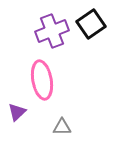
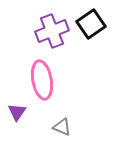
purple triangle: rotated 12 degrees counterclockwise
gray triangle: rotated 24 degrees clockwise
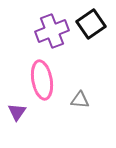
gray triangle: moved 18 px right, 27 px up; rotated 18 degrees counterclockwise
